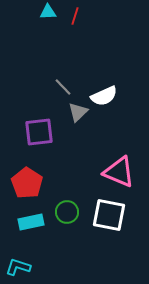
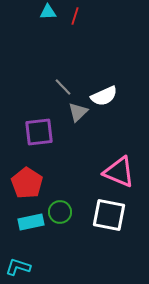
green circle: moved 7 px left
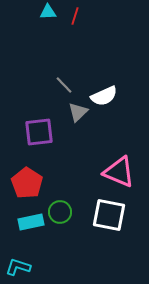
gray line: moved 1 px right, 2 px up
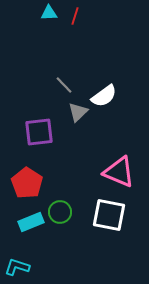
cyan triangle: moved 1 px right, 1 px down
white semicircle: rotated 12 degrees counterclockwise
cyan rectangle: rotated 10 degrees counterclockwise
cyan L-shape: moved 1 px left
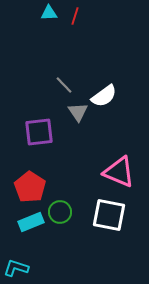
gray triangle: rotated 20 degrees counterclockwise
red pentagon: moved 3 px right, 4 px down
cyan L-shape: moved 1 px left, 1 px down
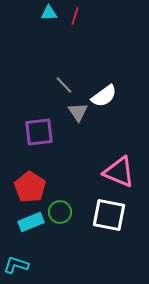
cyan L-shape: moved 3 px up
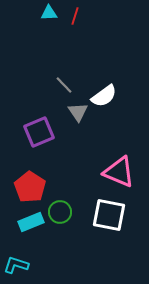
purple square: rotated 16 degrees counterclockwise
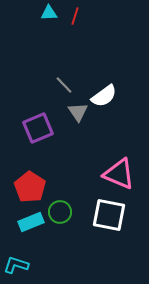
purple square: moved 1 px left, 4 px up
pink triangle: moved 2 px down
